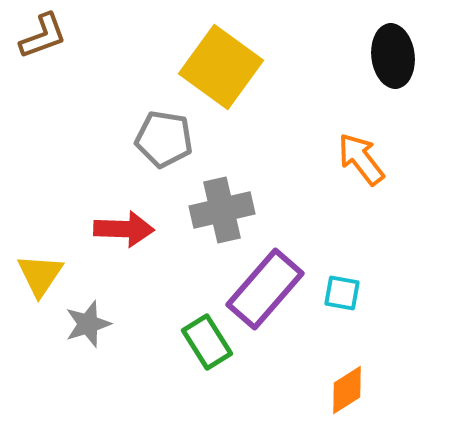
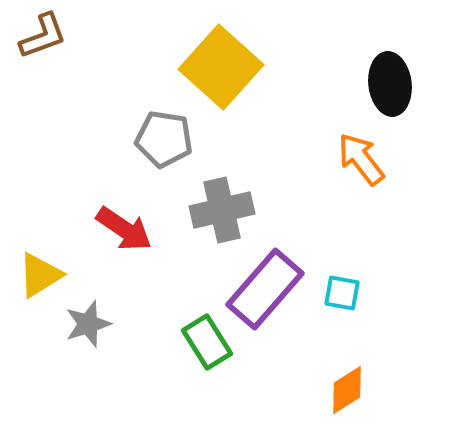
black ellipse: moved 3 px left, 28 px down
yellow square: rotated 6 degrees clockwise
red arrow: rotated 32 degrees clockwise
yellow triangle: rotated 24 degrees clockwise
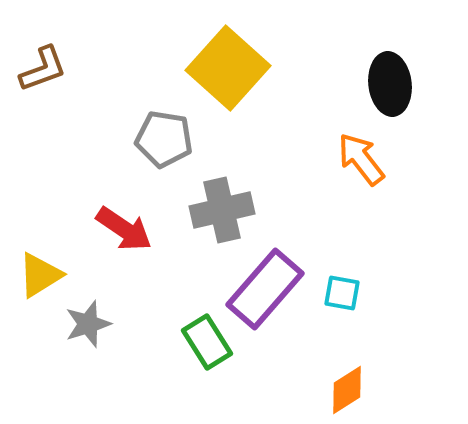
brown L-shape: moved 33 px down
yellow square: moved 7 px right, 1 px down
